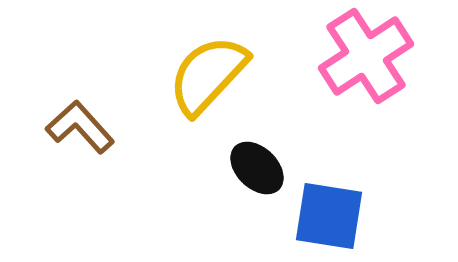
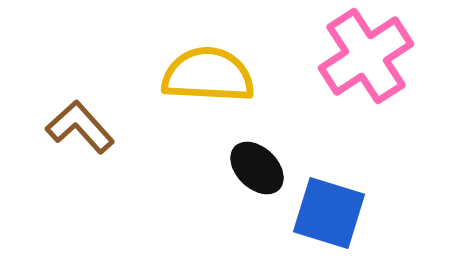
yellow semicircle: rotated 50 degrees clockwise
blue square: moved 3 px up; rotated 8 degrees clockwise
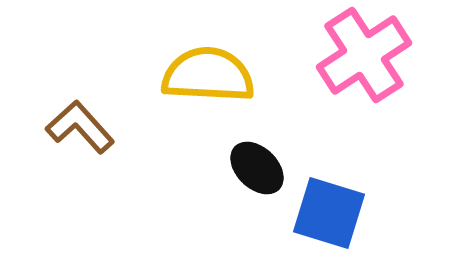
pink cross: moved 2 px left, 1 px up
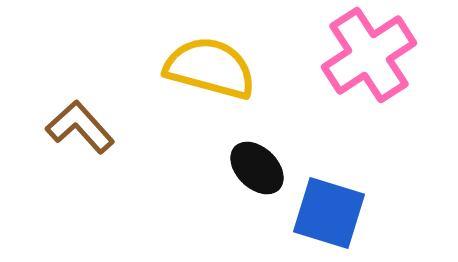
pink cross: moved 5 px right
yellow semicircle: moved 2 px right, 7 px up; rotated 12 degrees clockwise
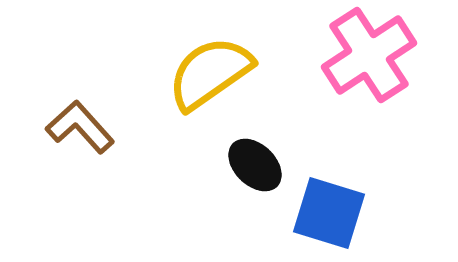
yellow semicircle: moved 5 px down; rotated 50 degrees counterclockwise
black ellipse: moved 2 px left, 3 px up
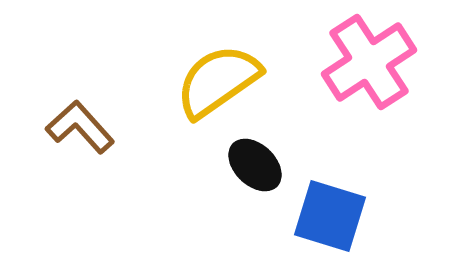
pink cross: moved 7 px down
yellow semicircle: moved 8 px right, 8 px down
blue square: moved 1 px right, 3 px down
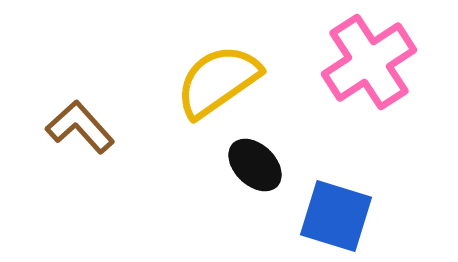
blue square: moved 6 px right
